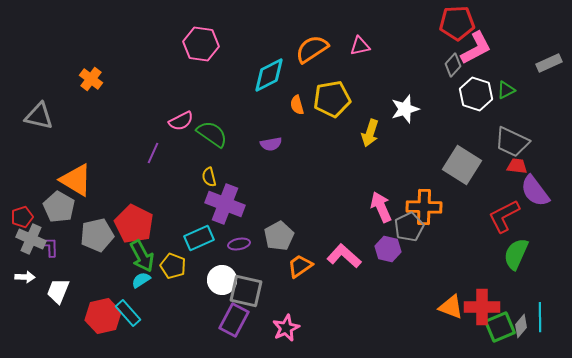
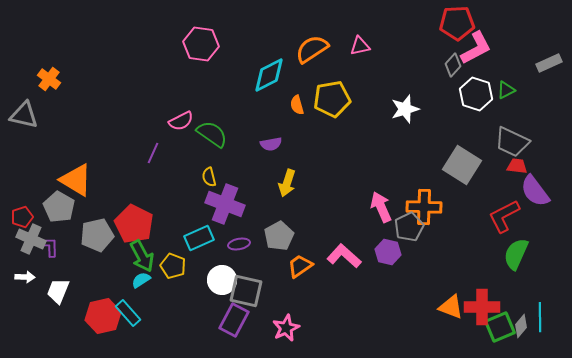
orange cross at (91, 79): moved 42 px left
gray triangle at (39, 116): moved 15 px left, 1 px up
yellow arrow at (370, 133): moved 83 px left, 50 px down
purple hexagon at (388, 249): moved 3 px down
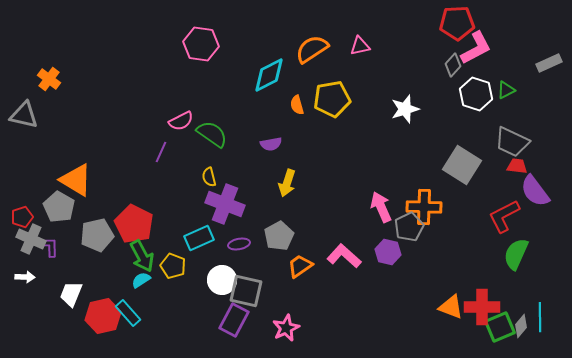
purple line at (153, 153): moved 8 px right, 1 px up
white trapezoid at (58, 291): moved 13 px right, 3 px down
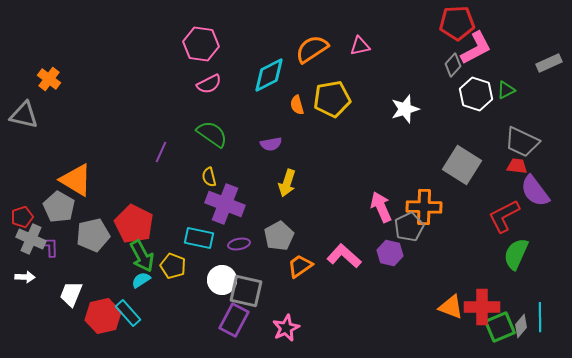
pink semicircle at (181, 121): moved 28 px right, 37 px up
gray trapezoid at (512, 142): moved 10 px right
gray pentagon at (97, 235): moved 4 px left
cyan rectangle at (199, 238): rotated 36 degrees clockwise
purple hexagon at (388, 252): moved 2 px right, 1 px down
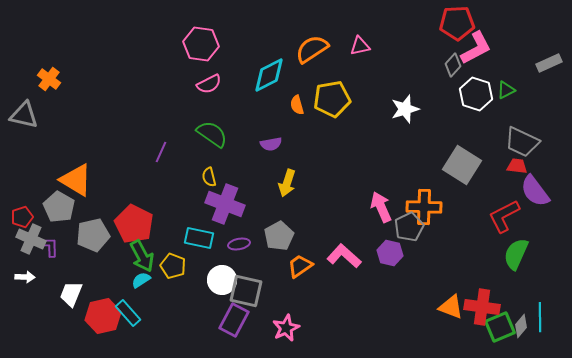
red cross at (482, 307): rotated 8 degrees clockwise
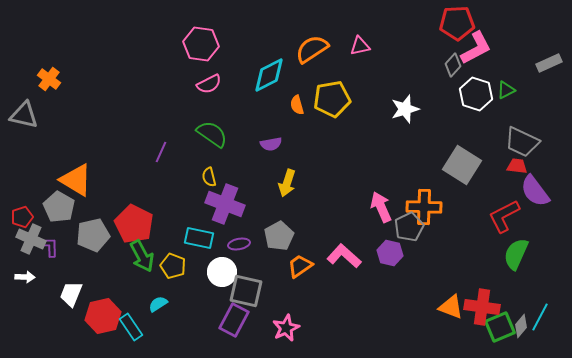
cyan semicircle at (141, 280): moved 17 px right, 24 px down
white circle at (222, 280): moved 8 px up
cyan rectangle at (128, 313): moved 3 px right, 14 px down; rotated 8 degrees clockwise
cyan line at (540, 317): rotated 28 degrees clockwise
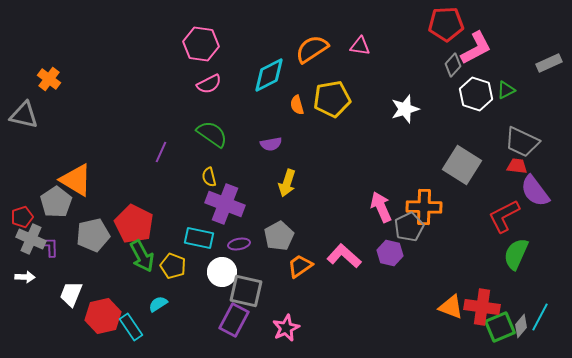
red pentagon at (457, 23): moved 11 px left, 1 px down
pink triangle at (360, 46): rotated 20 degrees clockwise
gray pentagon at (59, 207): moved 3 px left, 5 px up; rotated 8 degrees clockwise
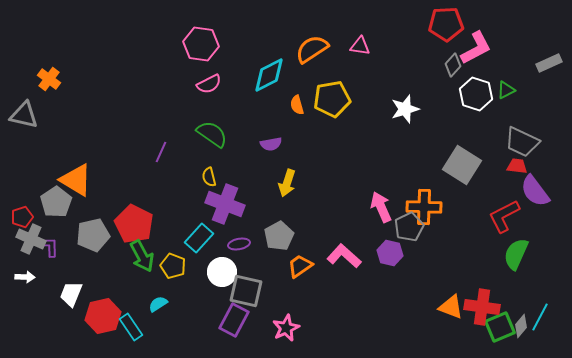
cyan rectangle at (199, 238): rotated 60 degrees counterclockwise
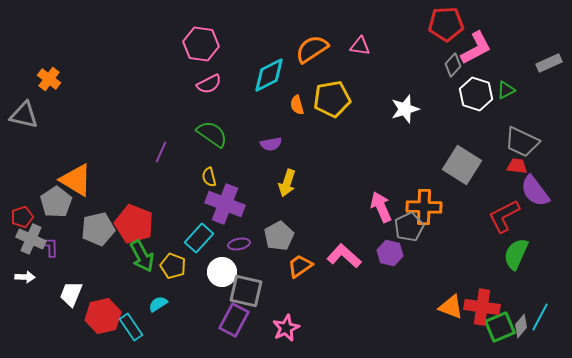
red pentagon at (134, 224): rotated 6 degrees counterclockwise
gray pentagon at (93, 235): moved 5 px right, 6 px up
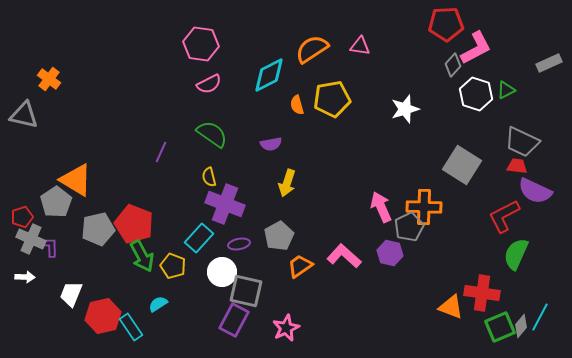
purple semicircle at (535, 191): rotated 28 degrees counterclockwise
red cross at (482, 307): moved 14 px up
